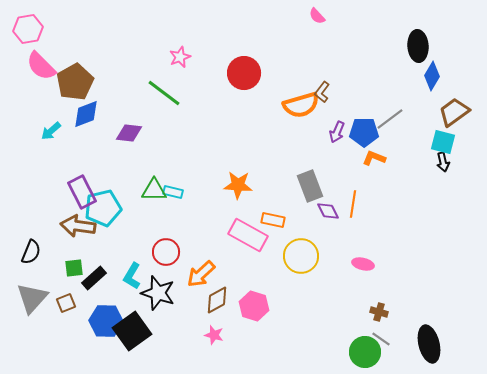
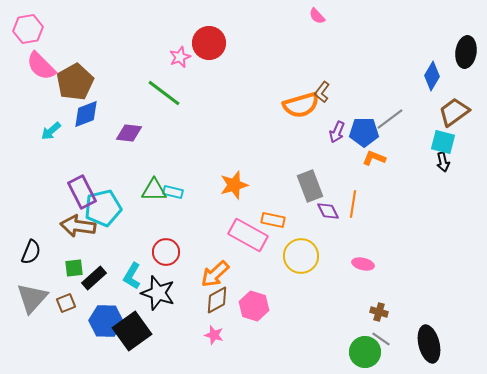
black ellipse at (418, 46): moved 48 px right, 6 px down; rotated 12 degrees clockwise
red circle at (244, 73): moved 35 px left, 30 px up
orange star at (238, 185): moved 4 px left; rotated 20 degrees counterclockwise
orange arrow at (201, 274): moved 14 px right
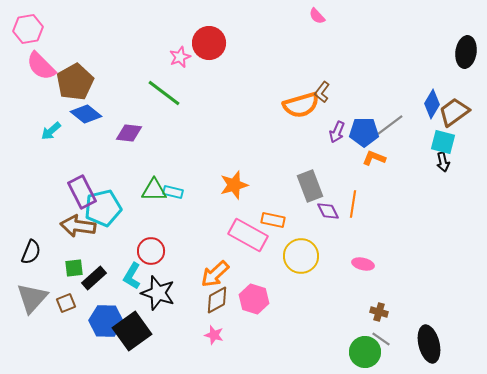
blue diamond at (432, 76): moved 28 px down
blue diamond at (86, 114): rotated 60 degrees clockwise
gray line at (390, 119): moved 6 px down
red circle at (166, 252): moved 15 px left, 1 px up
pink hexagon at (254, 306): moved 7 px up
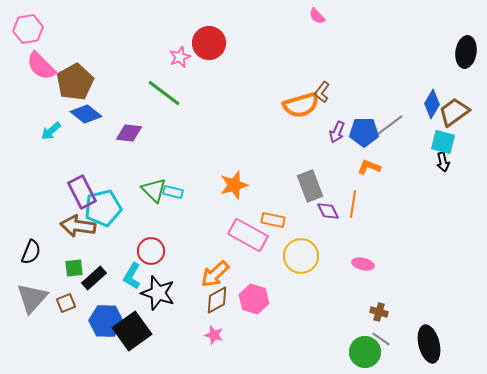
orange L-shape at (374, 158): moved 5 px left, 9 px down
green triangle at (154, 190): rotated 44 degrees clockwise
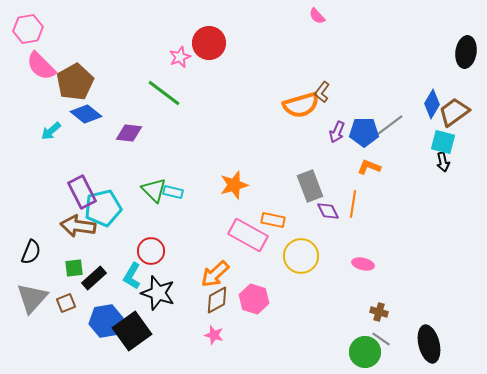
blue hexagon at (106, 321): rotated 12 degrees counterclockwise
